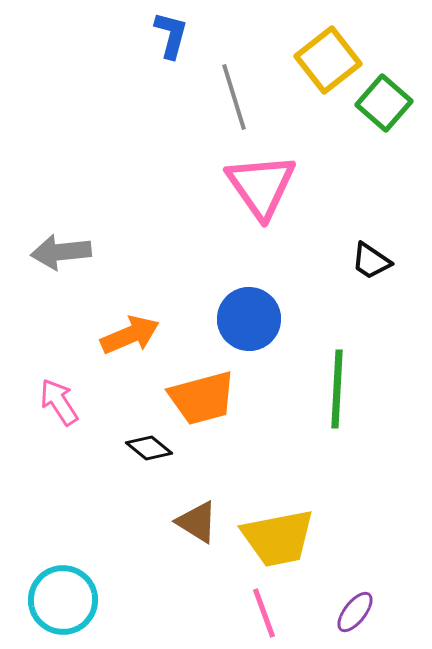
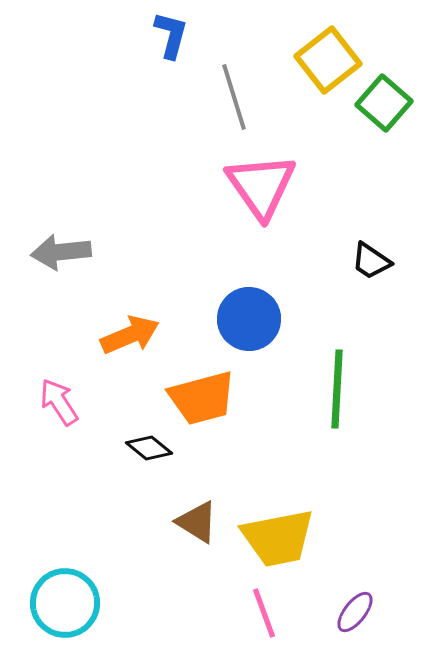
cyan circle: moved 2 px right, 3 px down
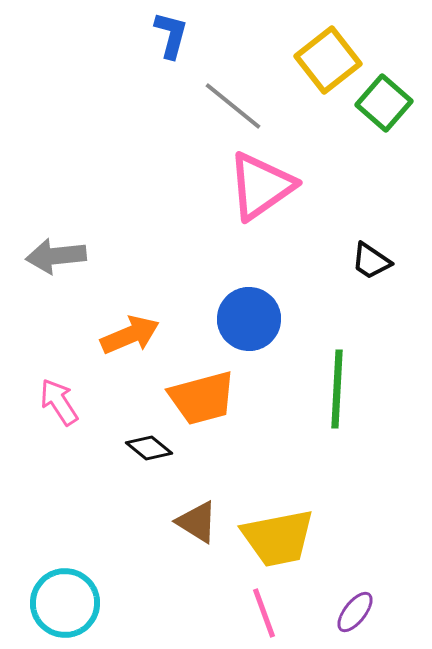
gray line: moved 1 px left, 9 px down; rotated 34 degrees counterclockwise
pink triangle: rotated 30 degrees clockwise
gray arrow: moved 5 px left, 4 px down
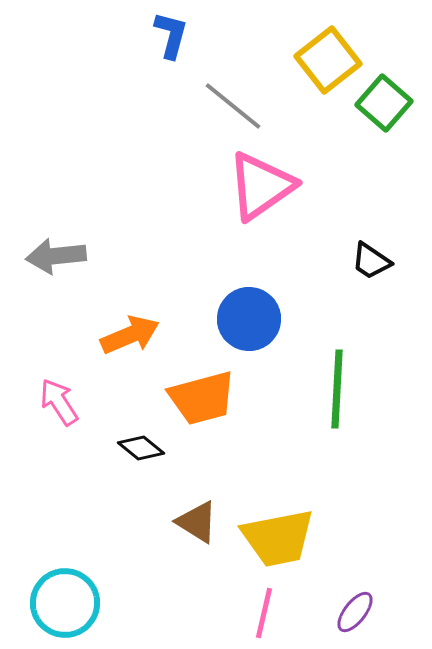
black diamond: moved 8 px left
pink line: rotated 33 degrees clockwise
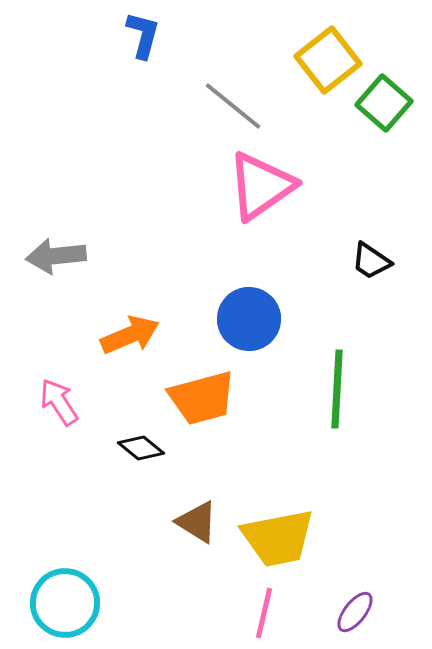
blue L-shape: moved 28 px left
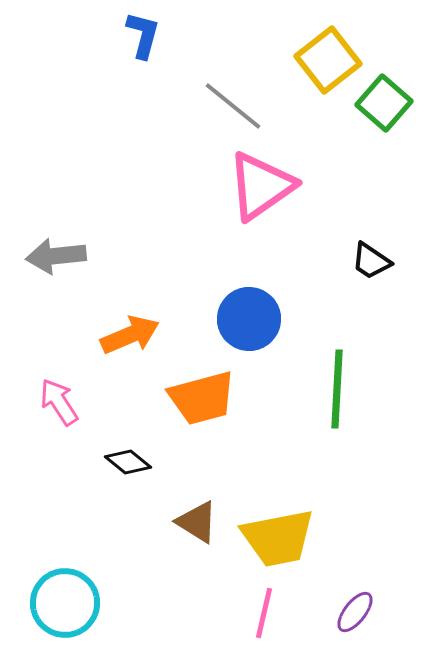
black diamond: moved 13 px left, 14 px down
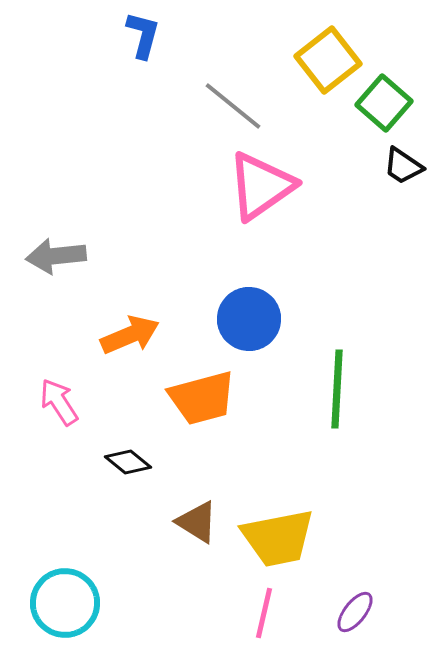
black trapezoid: moved 32 px right, 95 px up
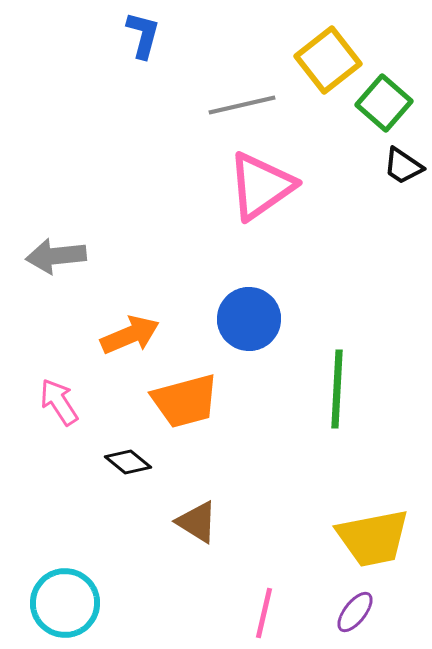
gray line: moved 9 px right, 1 px up; rotated 52 degrees counterclockwise
orange trapezoid: moved 17 px left, 3 px down
yellow trapezoid: moved 95 px right
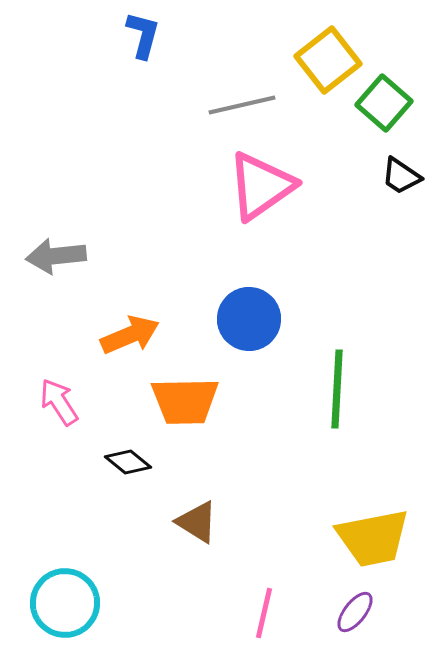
black trapezoid: moved 2 px left, 10 px down
orange trapezoid: rotated 14 degrees clockwise
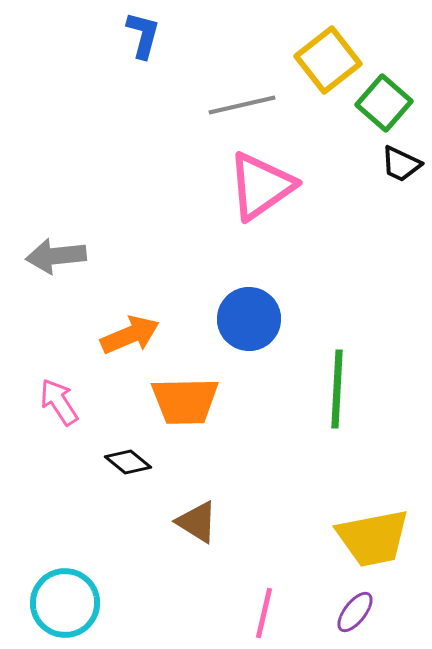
black trapezoid: moved 12 px up; rotated 9 degrees counterclockwise
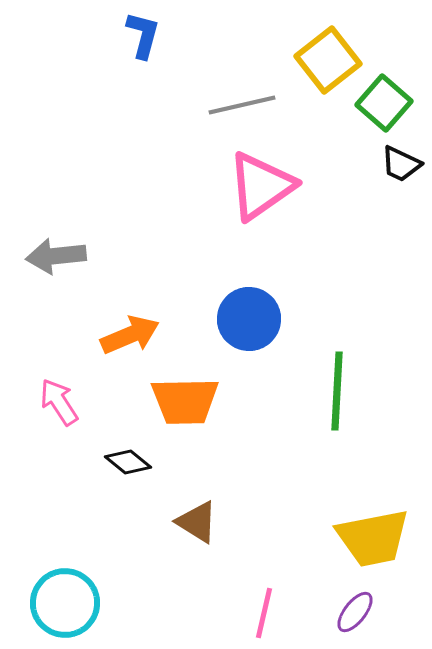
green line: moved 2 px down
